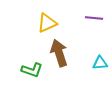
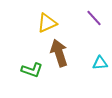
purple line: rotated 42 degrees clockwise
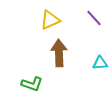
yellow triangle: moved 3 px right, 3 px up
brown arrow: rotated 16 degrees clockwise
green L-shape: moved 14 px down
